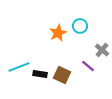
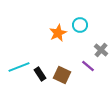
cyan circle: moved 1 px up
gray cross: moved 1 px left
black rectangle: rotated 48 degrees clockwise
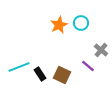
cyan circle: moved 1 px right, 2 px up
orange star: moved 1 px right, 8 px up
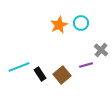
purple line: moved 2 px left, 1 px up; rotated 56 degrees counterclockwise
brown square: rotated 24 degrees clockwise
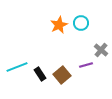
cyan line: moved 2 px left
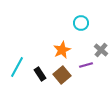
orange star: moved 3 px right, 25 px down
cyan line: rotated 40 degrees counterclockwise
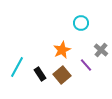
purple line: rotated 64 degrees clockwise
